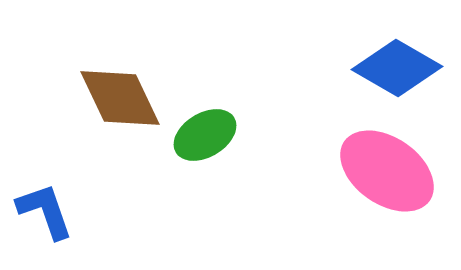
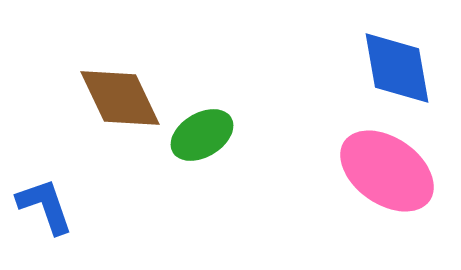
blue diamond: rotated 50 degrees clockwise
green ellipse: moved 3 px left
blue L-shape: moved 5 px up
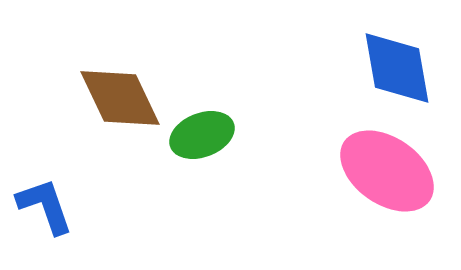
green ellipse: rotated 10 degrees clockwise
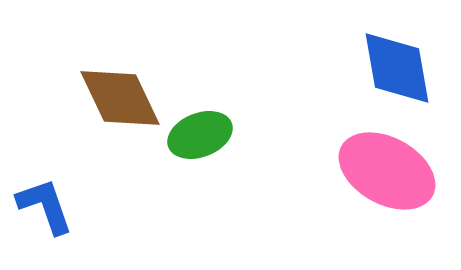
green ellipse: moved 2 px left
pink ellipse: rotated 6 degrees counterclockwise
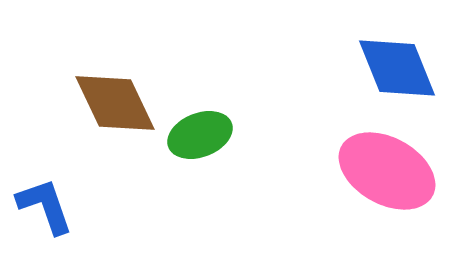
blue diamond: rotated 12 degrees counterclockwise
brown diamond: moved 5 px left, 5 px down
